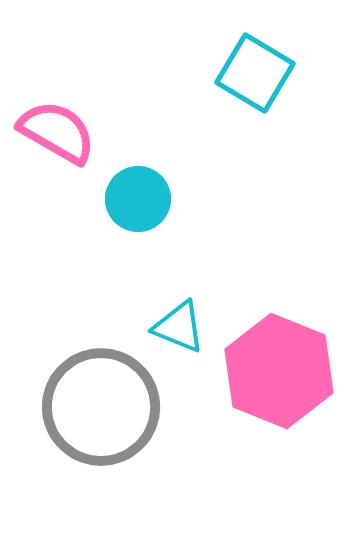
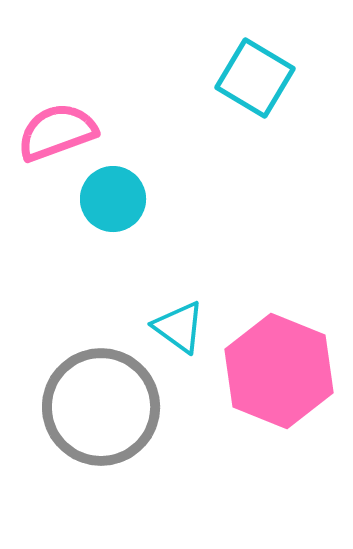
cyan square: moved 5 px down
pink semicircle: rotated 50 degrees counterclockwise
cyan circle: moved 25 px left
cyan triangle: rotated 14 degrees clockwise
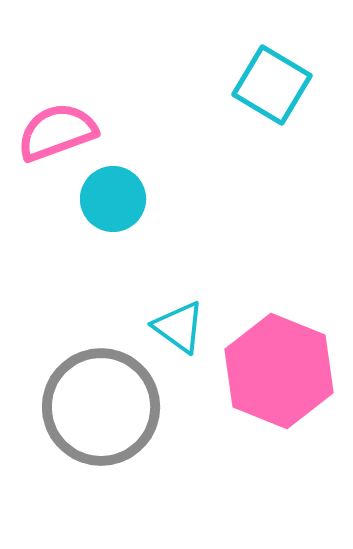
cyan square: moved 17 px right, 7 px down
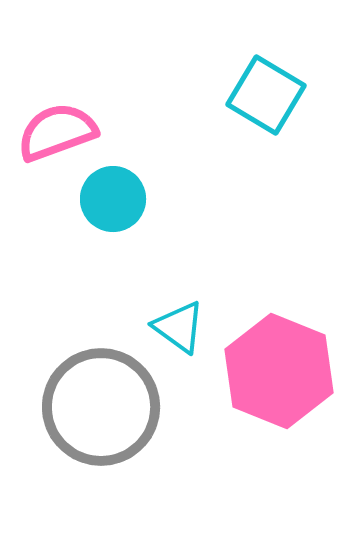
cyan square: moved 6 px left, 10 px down
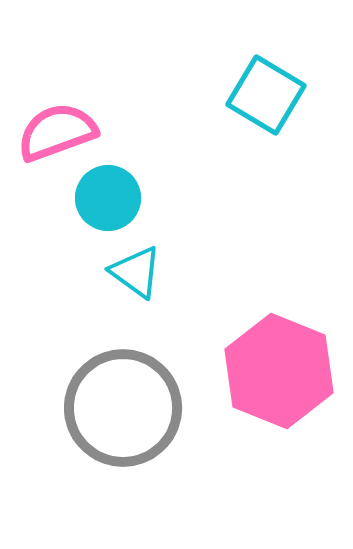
cyan circle: moved 5 px left, 1 px up
cyan triangle: moved 43 px left, 55 px up
gray circle: moved 22 px right, 1 px down
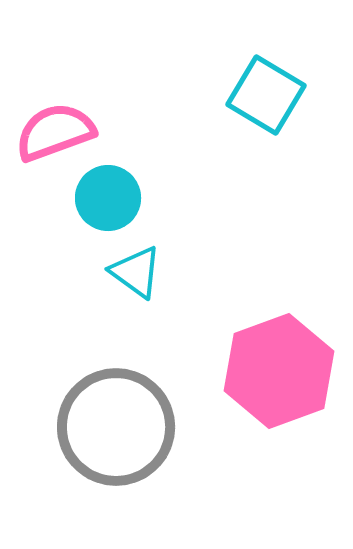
pink semicircle: moved 2 px left
pink hexagon: rotated 18 degrees clockwise
gray circle: moved 7 px left, 19 px down
